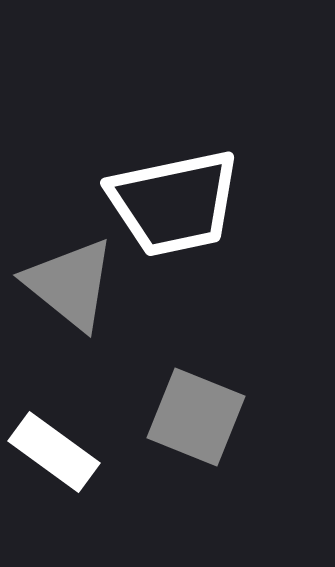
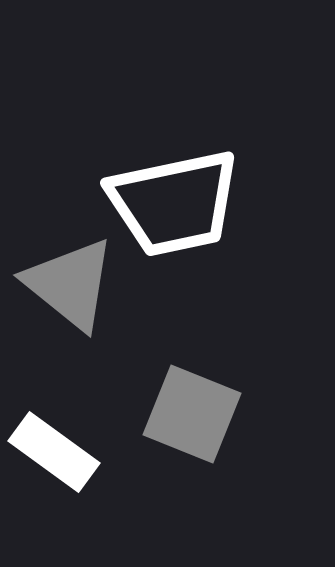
gray square: moved 4 px left, 3 px up
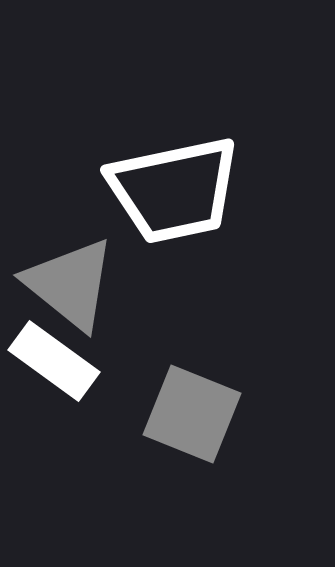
white trapezoid: moved 13 px up
white rectangle: moved 91 px up
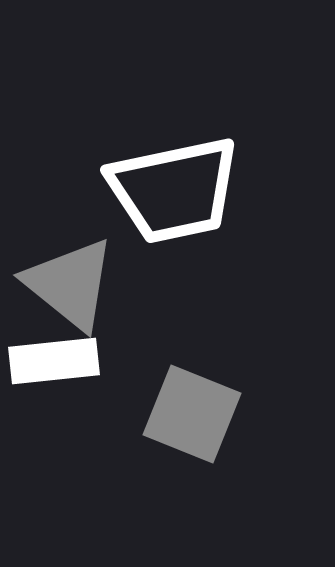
white rectangle: rotated 42 degrees counterclockwise
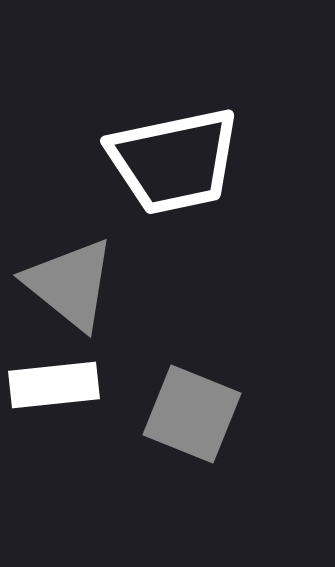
white trapezoid: moved 29 px up
white rectangle: moved 24 px down
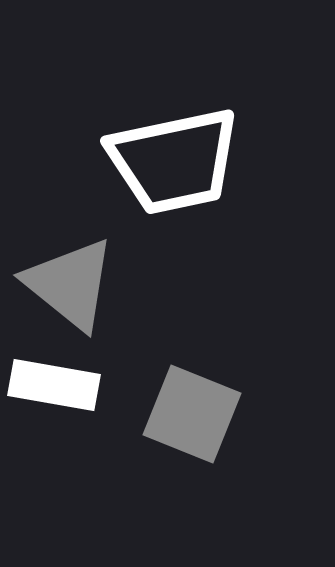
white rectangle: rotated 16 degrees clockwise
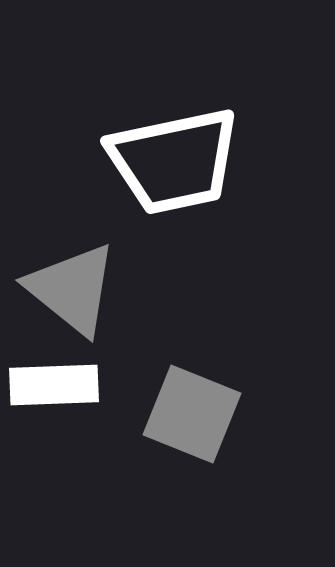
gray triangle: moved 2 px right, 5 px down
white rectangle: rotated 12 degrees counterclockwise
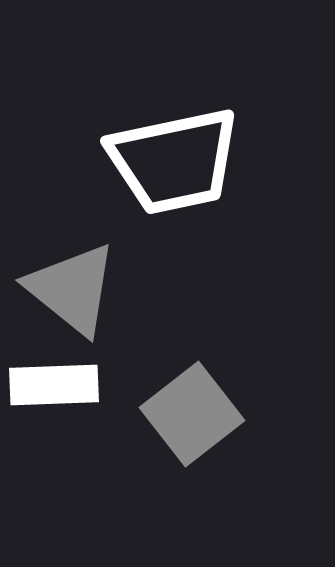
gray square: rotated 30 degrees clockwise
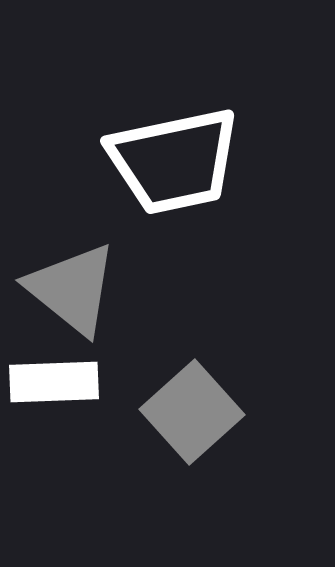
white rectangle: moved 3 px up
gray square: moved 2 px up; rotated 4 degrees counterclockwise
